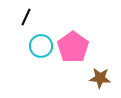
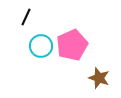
pink pentagon: moved 1 px left, 2 px up; rotated 12 degrees clockwise
brown star: moved 1 px left; rotated 15 degrees clockwise
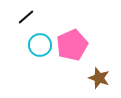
black line: rotated 24 degrees clockwise
cyan circle: moved 1 px left, 1 px up
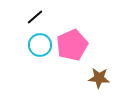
black line: moved 9 px right
brown star: rotated 15 degrees counterclockwise
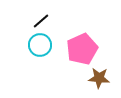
black line: moved 6 px right, 4 px down
pink pentagon: moved 10 px right, 4 px down
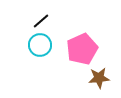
brown star: rotated 10 degrees counterclockwise
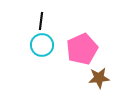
black line: rotated 42 degrees counterclockwise
cyan circle: moved 2 px right
